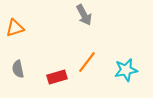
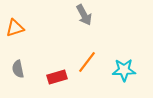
cyan star: moved 2 px left; rotated 10 degrees clockwise
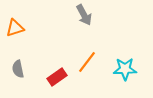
cyan star: moved 1 px right, 1 px up
red rectangle: rotated 18 degrees counterclockwise
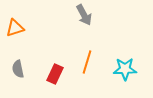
orange line: rotated 20 degrees counterclockwise
red rectangle: moved 2 px left, 3 px up; rotated 30 degrees counterclockwise
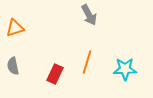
gray arrow: moved 5 px right
gray semicircle: moved 5 px left, 3 px up
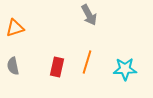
red rectangle: moved 2 px right, 7 px up; rotated 12 degrees counterclockwise
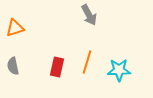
cyan star: moved 6 px left, 1 px down
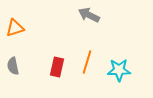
gray arrow: rotated 145 degrees clockwise
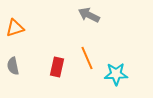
orange line: moved 4 px up; rotated 40 degrees counterclockwise
cyan star: moved 3 px left, 4 px down
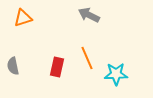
orange triangle: moved 8 px right, 10 px up
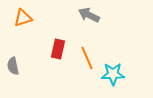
red rectangle: moved 1 px right, 18 px up
cyan star: moved 3 px left
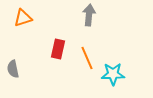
gray arrow: rotated 70 degrees clockwise
gray semicircle: moved 3 px down
